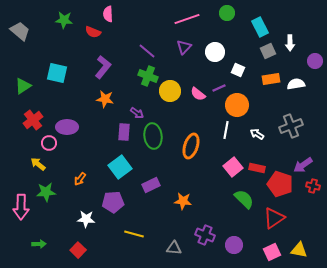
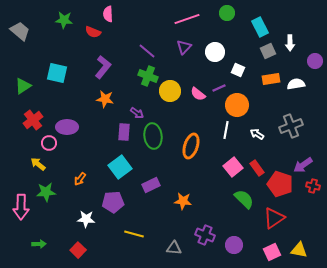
red rectangle at (257, 168): rotated 42 degrees clockwise
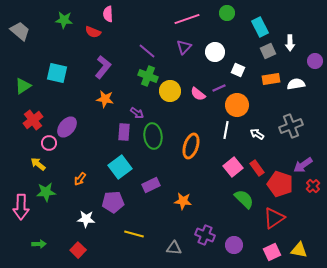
purple ellipse at (67, 127): rotated 50 degrees counterclockwise
red cross at (313, 186): rotated 32 degrees clockwise
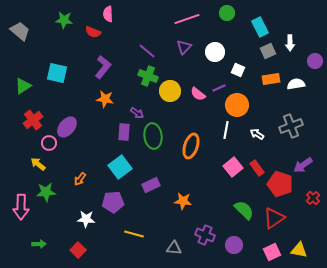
red cross at (313, 186): moved 12 px down
green semicircle at (244, 199): moved 11 px down
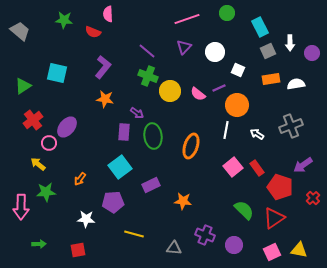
purple circle at (315, 61): moved 3 px left, 8 px up
red pentagon at (280, 184): moved 3 px down
red square at (78, 250): rotated 35 degrees clockwise
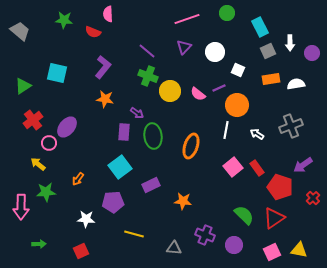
orange arrow at (80, 179): moved 2 px left
green semicircle at (244, 210): moved 5 px down
red square at (78, 250): moved 3 px right, 1 px down; rotated 14 degrees counterclockwise
